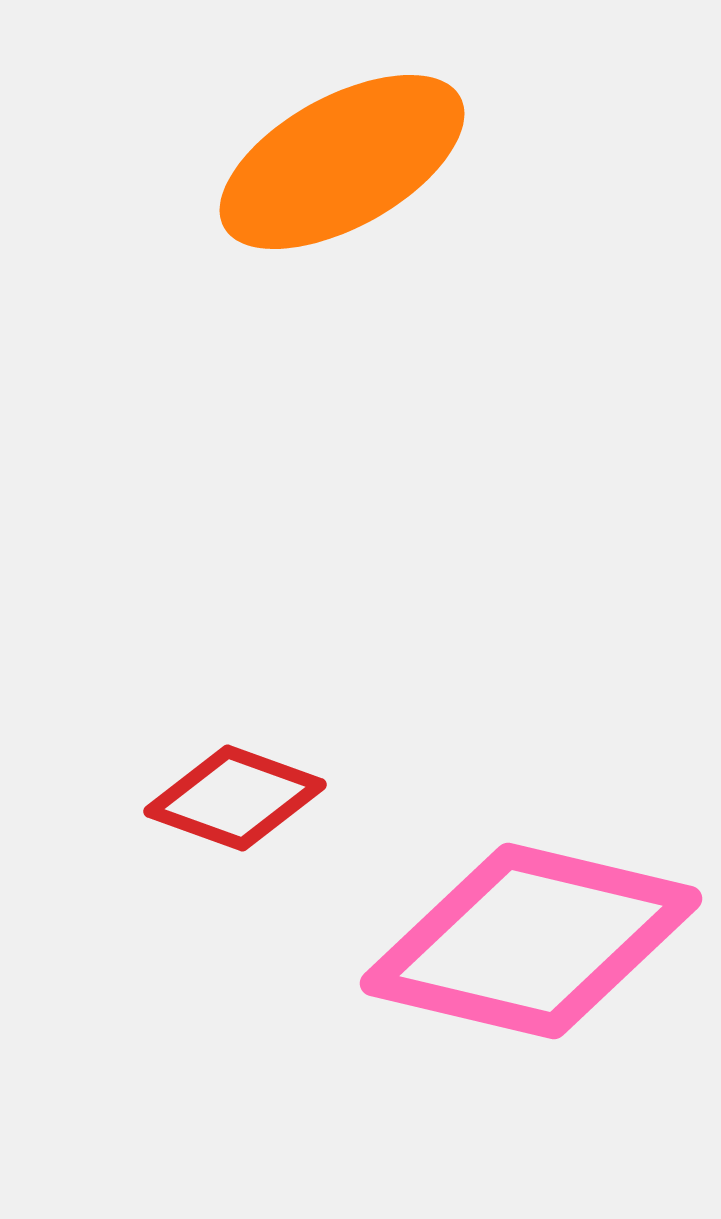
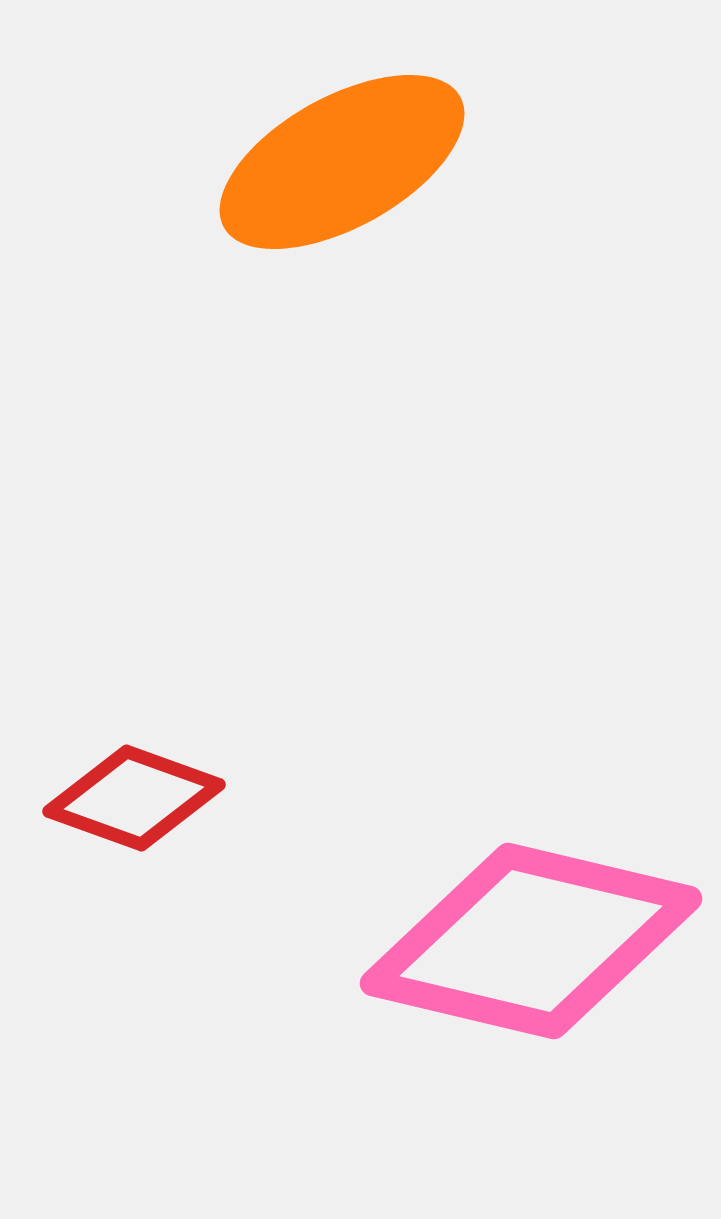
red diamond: moved 101 px left
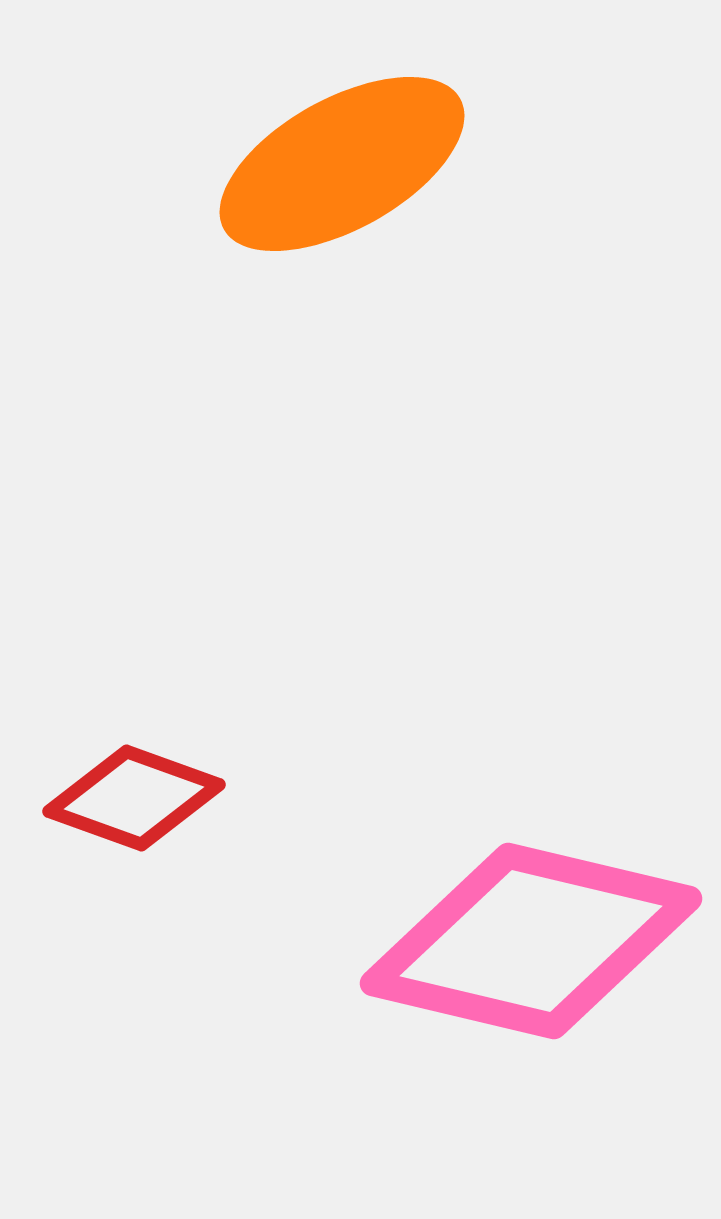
orange ellipse: moved 2 px down
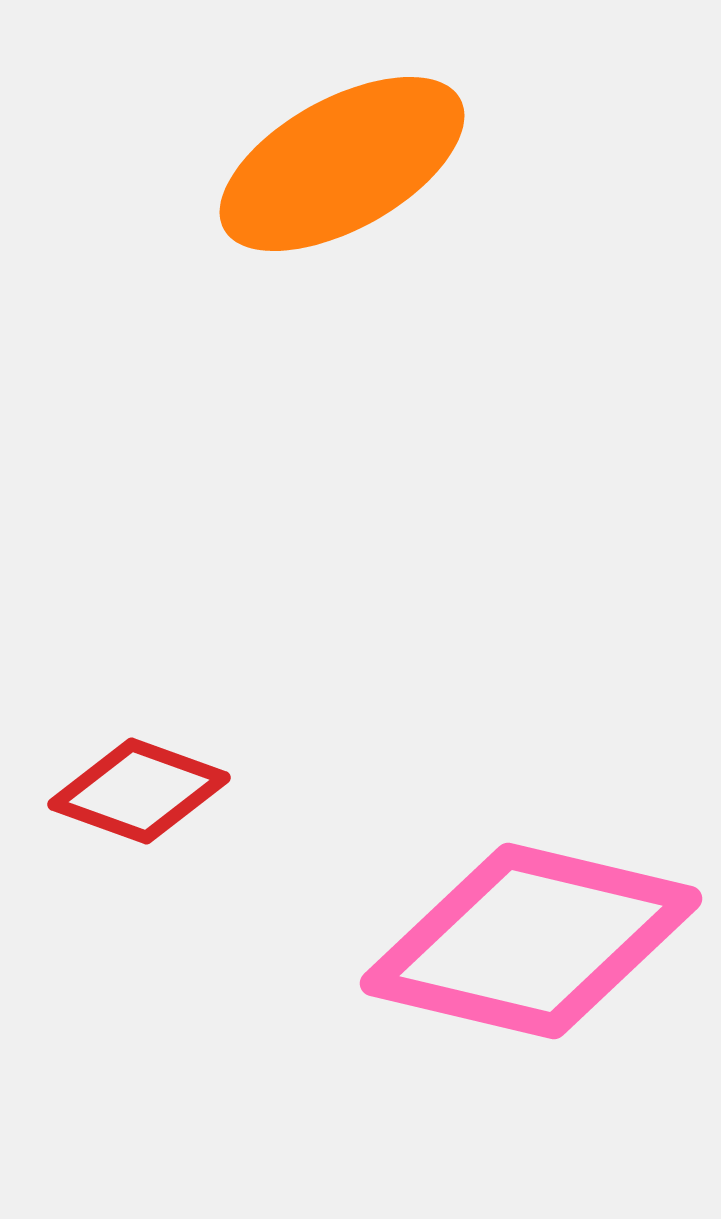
red diamond: moved 5 px right, 7 px up
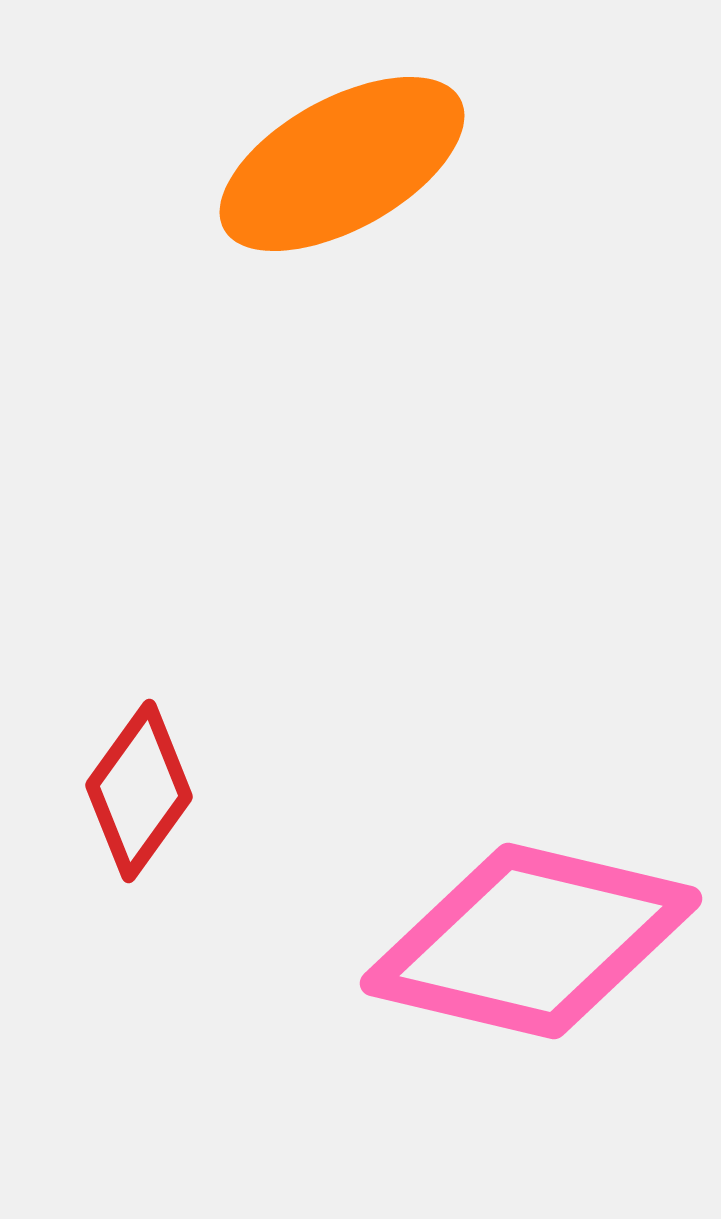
red diamond: rotated 74 degrees counterclockwise
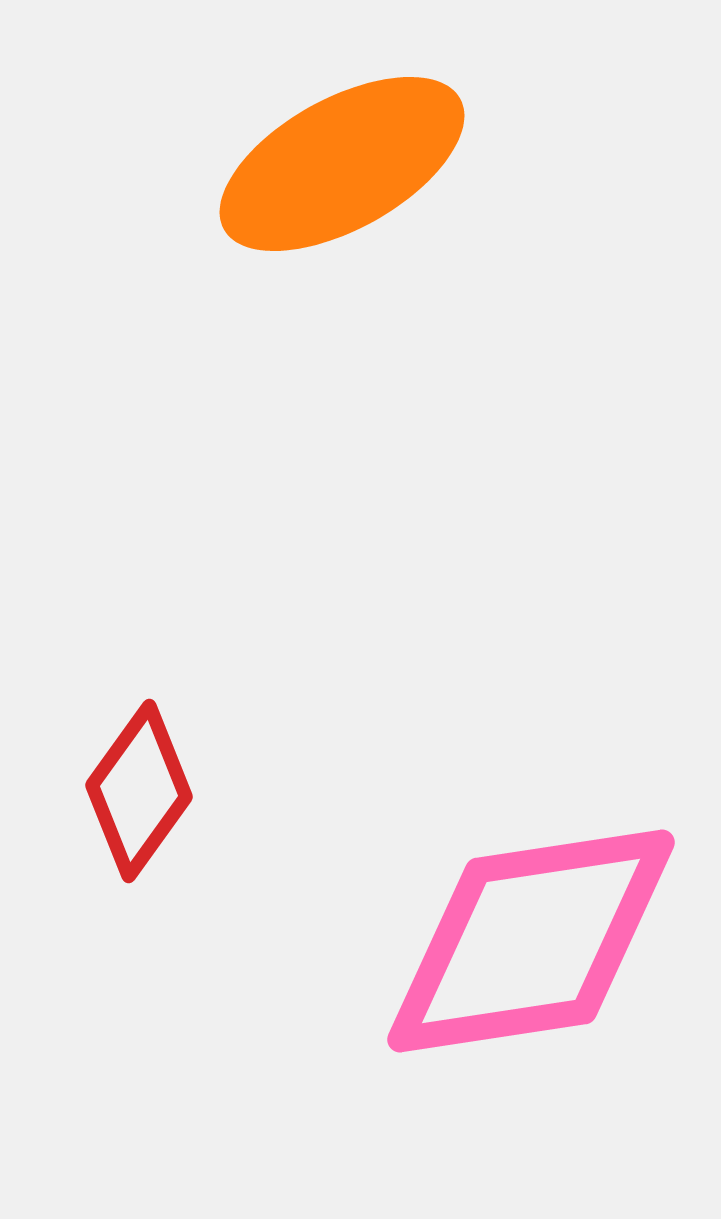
pink diamond: rotated 22 degrees counterclockwise
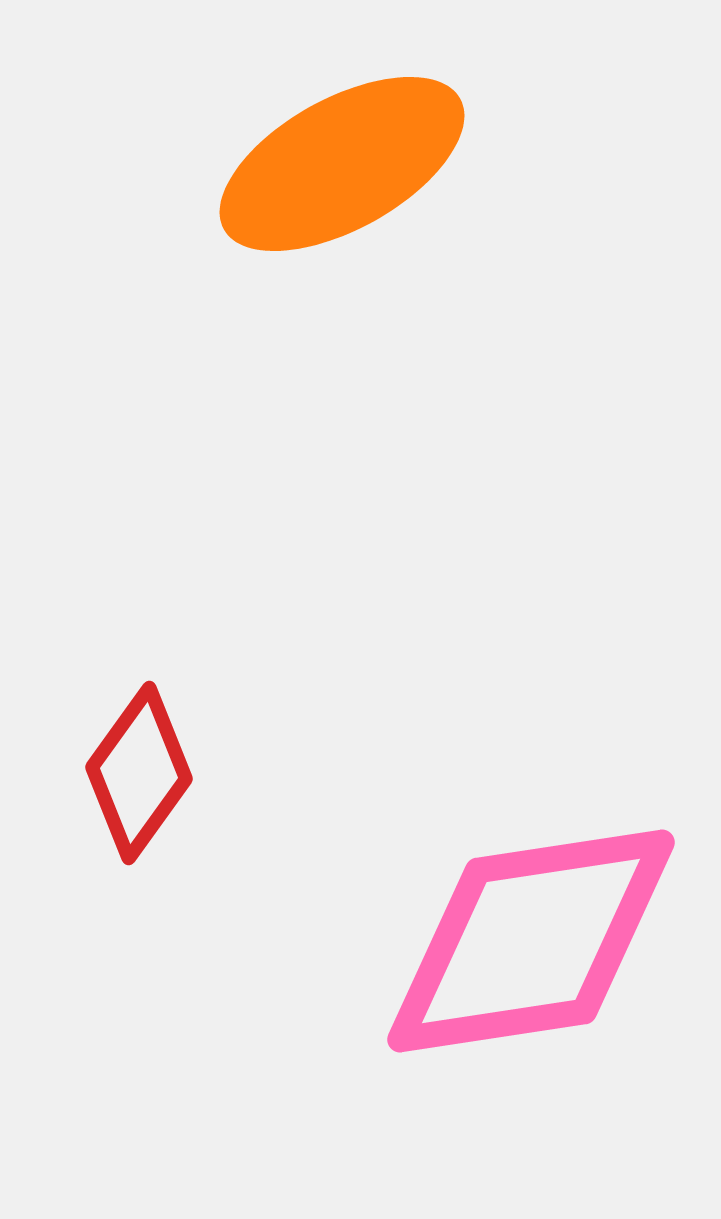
red diamond: moved 18 px up
